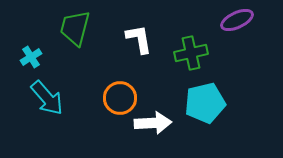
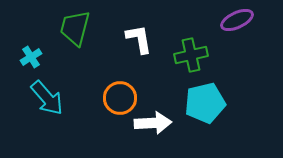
green cross: moved 2 px down
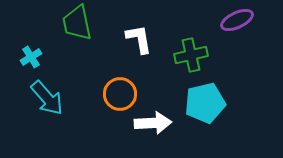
green trapezoid: moved 2 px right, 5 px up; rotated 27 degrees counterclockwise
orange circle: moved 4 px up
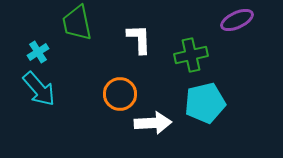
white L-shape: rotated 8 degrees clockwise
cyan cross: moved 7 px right, 5 px up
cyan arrow: moved 8 px left, 9 px up
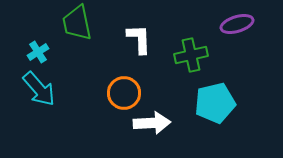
purple ellipse: moved 4 px down; rotated 8 degrees clockwise
orange circle: moved 4 px right, 1 px up
cyan pentagon: moved 10 px right
white arrow: moved 1 px left
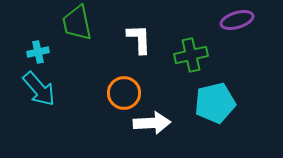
purple ellipse: moved 4 px up
cyan cross: rotated 20 degrees clockwise
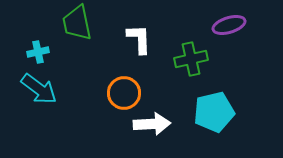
purple ellipse: moved 8 px left, 5 px down
green cross: moved 4 px down
cyan arrow: rotated 12 degrees counterclockwise
cyan pentagon: moved 1 px left, 9 px down
white arrow: moved 1 px down
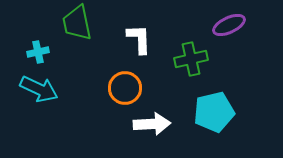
purple ellipse: rotated 8 degrees counterclockwise
cyan arrow: rotated 12 degrees counterclockwise
orange circle: moved 1 px right, 5 px up
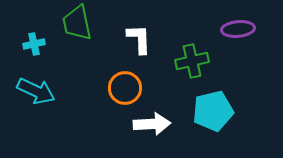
purple ellipse: moved 9 px right, 4 px down; rotated 20 degrees clockwise
cyan cross: moved 4 px left, 8 px up
green cross: moved 1 px right, 2 px down
cyan arrow: moved 3 px left, 2 px down
cyan pentagon: moved 1 px left, 1 px up
